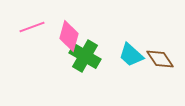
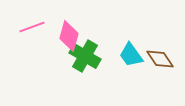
cyan trapezoid: rotated 12 degrees clockwise
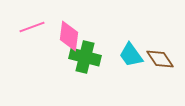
pink diamond: rotated 8 degrees counterclockwise
green cross: moved 1 px down; rotated 16 degrees counterclockwise
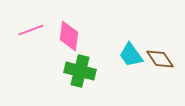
pink line: moved 1 px left, 3 px down
green cross: moved 5 px left, 14 px down
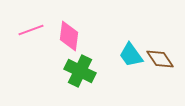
green cross: rotated 12 degrees clockwise
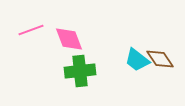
pink diamond: moved 3 px down; rotated 28 degrees counterclockwise
cyan trapezoid: moved 6 px right, 5 px down; rotated 16 degrees counterclockwise
green cross: rotated 32 degrees counterclockwise
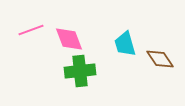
cyan trapezoid: moved 12 px left, 16 px up; rotated 36 degrees clockwise
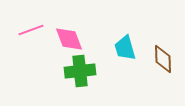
cyan trapezoid: moved 4 px down
brown diamond: moved 3 px right; rotated 32 degrees clockwise
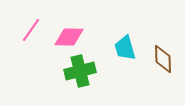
pink line: rotated 35 degrees counterclockwise
pink diamond: moved 2 px up; rotated 68 degrees counterclockwise
green cross: rotated 8 degrees counterclockwise
